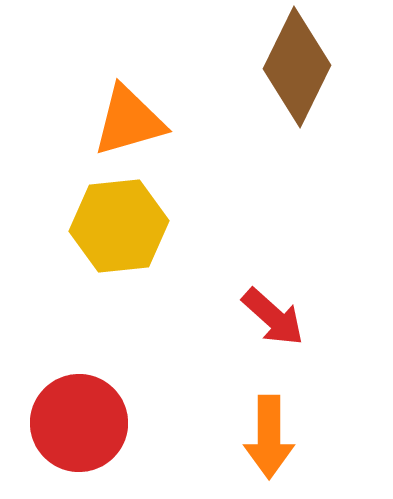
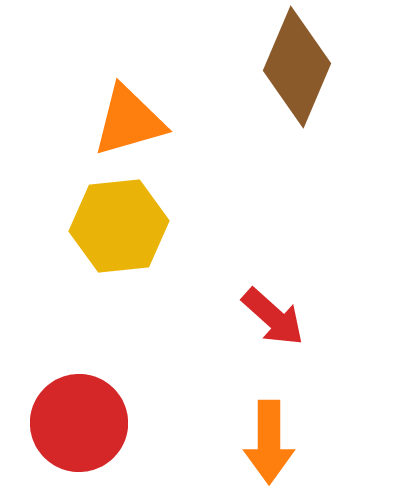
brown diamond: rotated 3 degrees counterclockwise
orange arrow: moved 5 px down
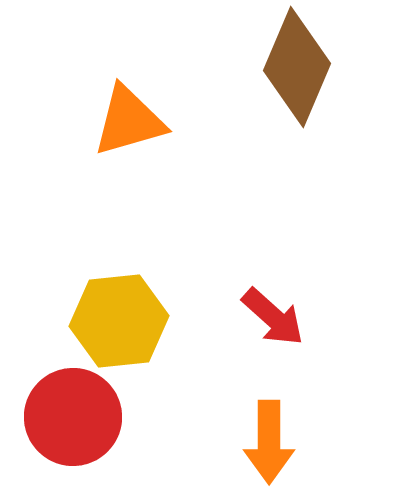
yellow hexagon: moved 95 px down
red circle: moved 6 px left, 6 px up
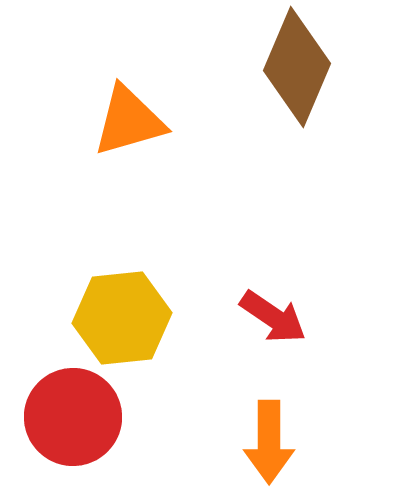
red arrow: rotated 8 degrees counterclockwise
yellow hexagon: moved 3 px right, 3 px up
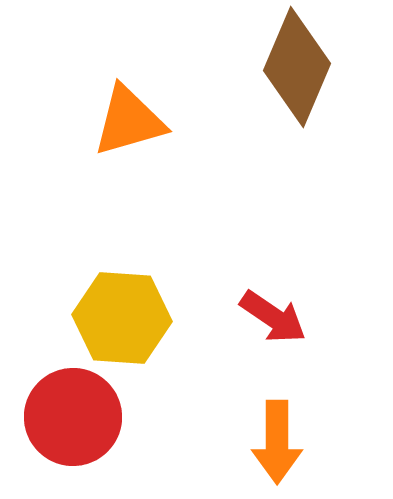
yellow hexagon: rotated 10 degrees clockwise
orange arrow: moved 8 px right
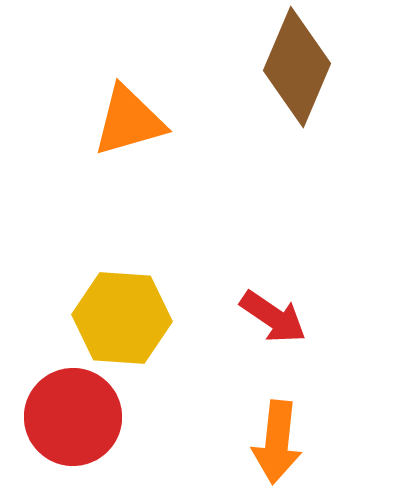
orange arrow: rotated 6 degrees clockwise
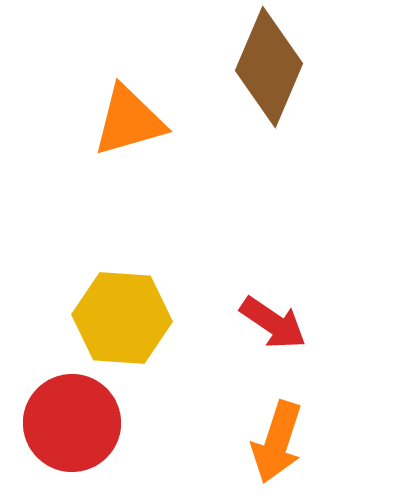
brown diamond: moved 28 px left
red arrow: moved 6 px down
red circle: moved 1 px left, 6 px down
orange arrow: rotated 12 degrees clockwise
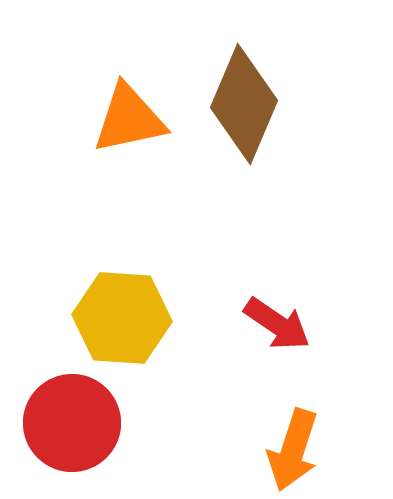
brown diamond: moved 25 px left, 37 px down
orange triangle: moved 2 px up; rotated 4 degrees clockwise
red arrow: moved 4 px right, 1 px down
orange arrow: moved 16 px right, 8 px down
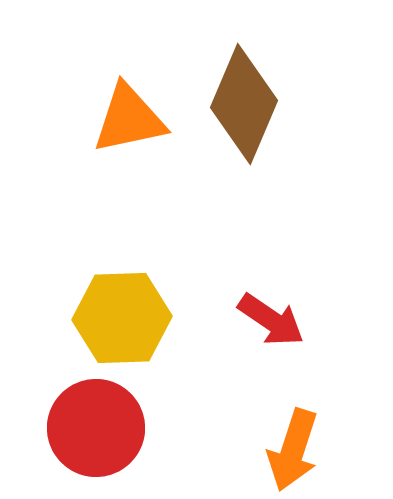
yellow hexagon: rotated 6 degrees counterclockwise
red arrow: moved 6 px left, 4 px up
red circle: moved 24 px right, 5 px down
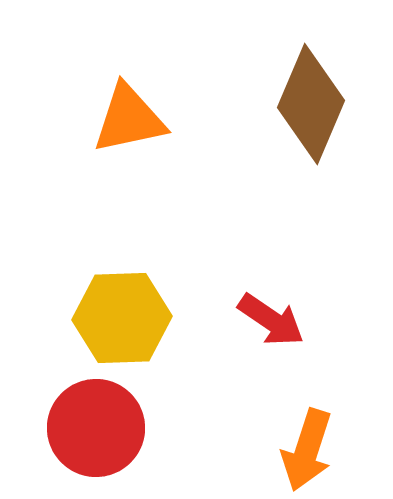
brown diamond: moved 67 px right
orange arrow: moved 14 px right
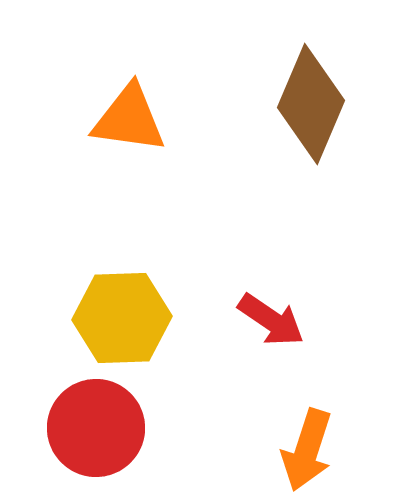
orange triangle: rotated 20 degrees clockwise
